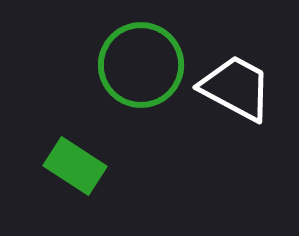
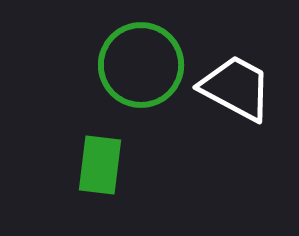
green rectangle: moved 25 px right, 1 px up; rotated 64 degrees clockwise
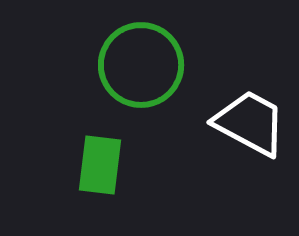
white trapezoid: moved 14 px right, 35 px down
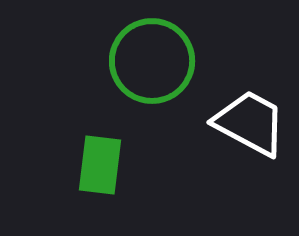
green circle: moved 11 px right, 4 px up
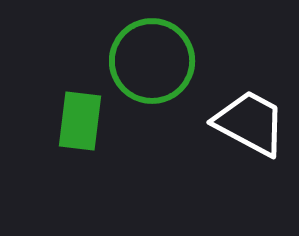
green rectangle: moved 20 px left, 44 px up
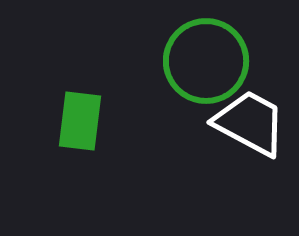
green circle: moved 54 px right
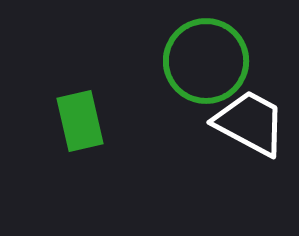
green rectangle: rotated 20 degrees counterclockwise
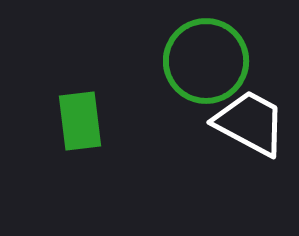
green rectangle: rotated 6 degrees clockwise
